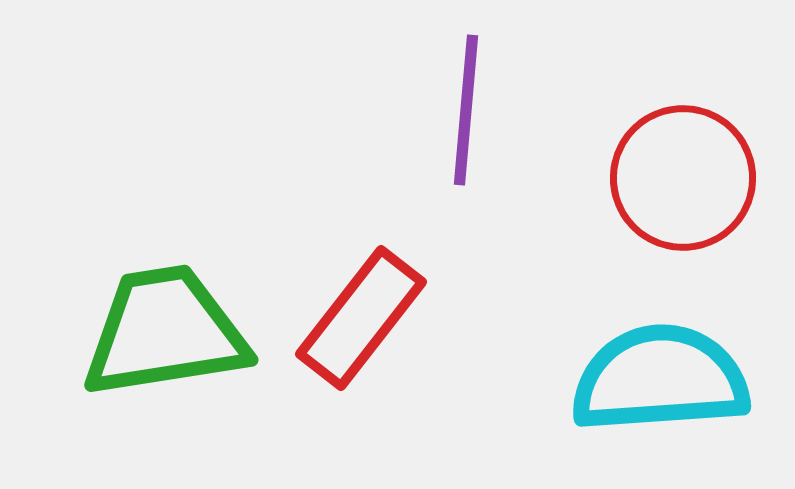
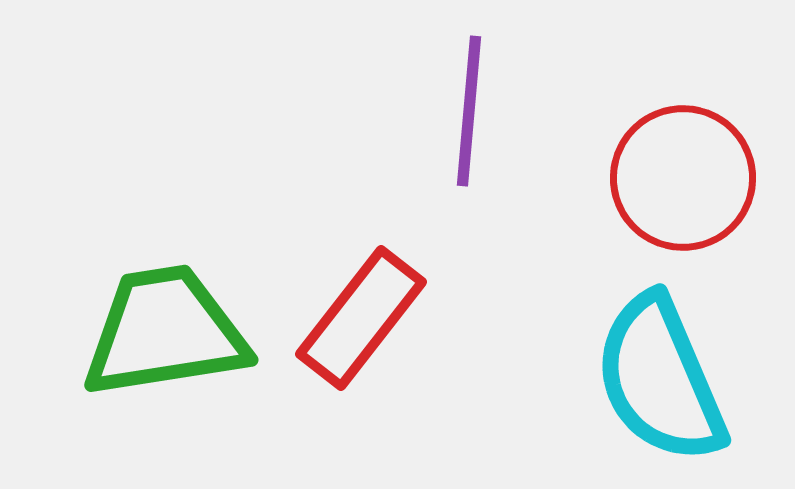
purple line: moved 3 px right, 1 px down
cyan semicircle: rotated 109 degrees counterclockwise
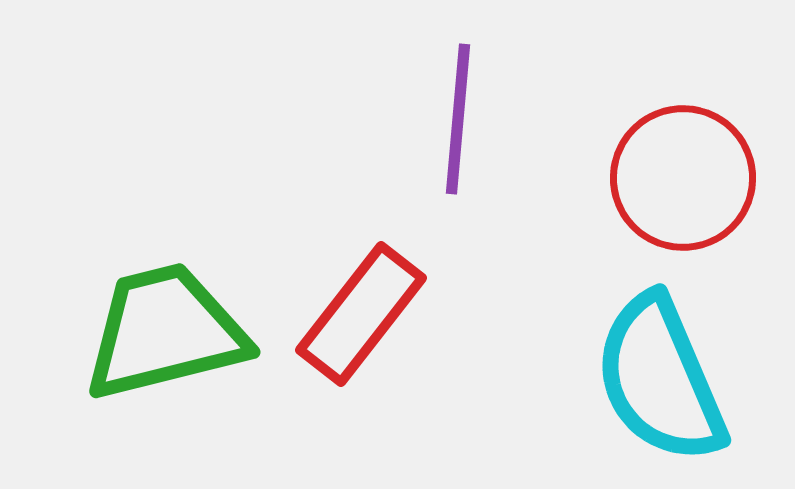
purple line: moved 11 px left, 8 px down
red rectangle: moved 4 px up
green trapezoid: rotated 5 degrees counterclockwise
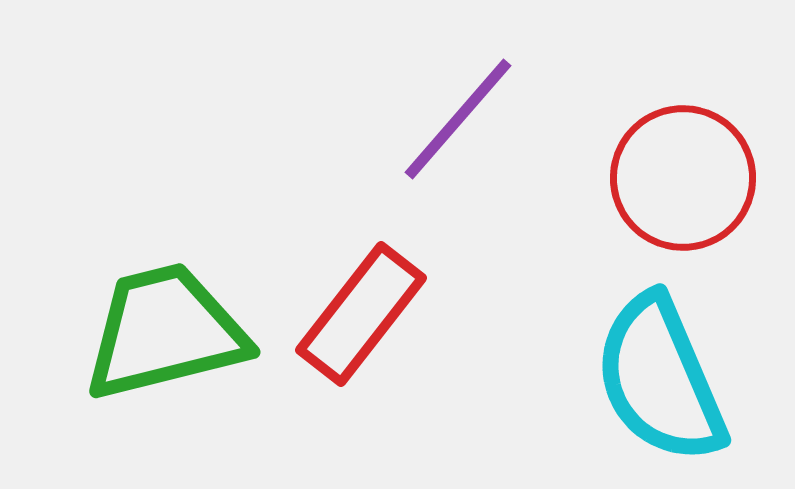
purple line: rotated 36 degrees clockwise
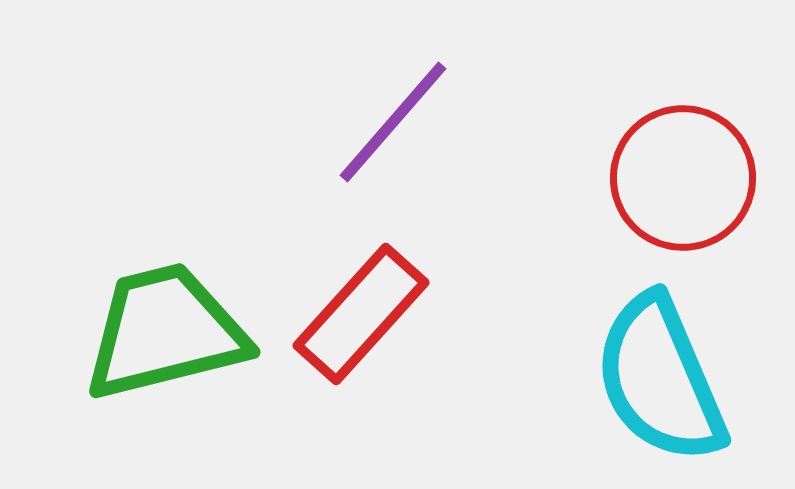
purple line: moved 65 px left, 3 px down
red rectangle: rotated 4 degrees clockwise
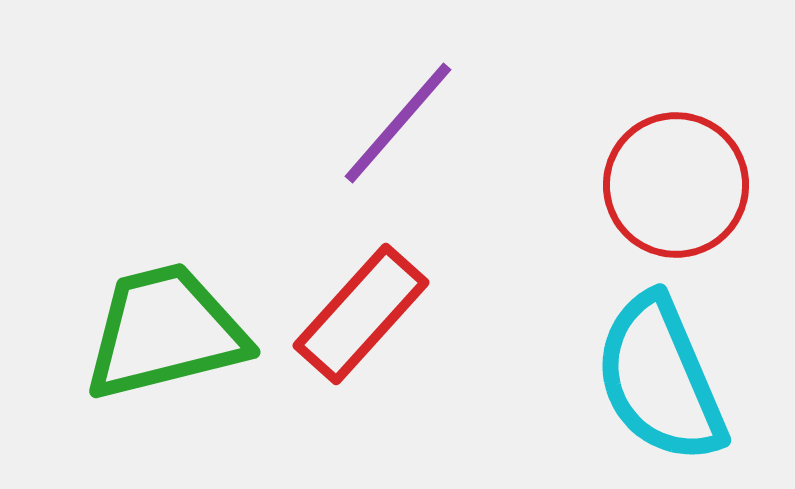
purple line: moved 5 px right, 1 px down
red circle: moved 7 px left, 7 px down
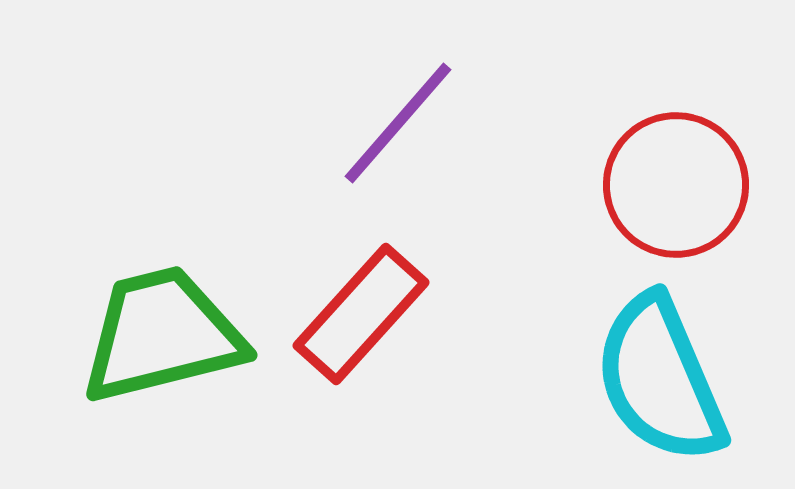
green trapezoid: moved 3 px left, 3 px down
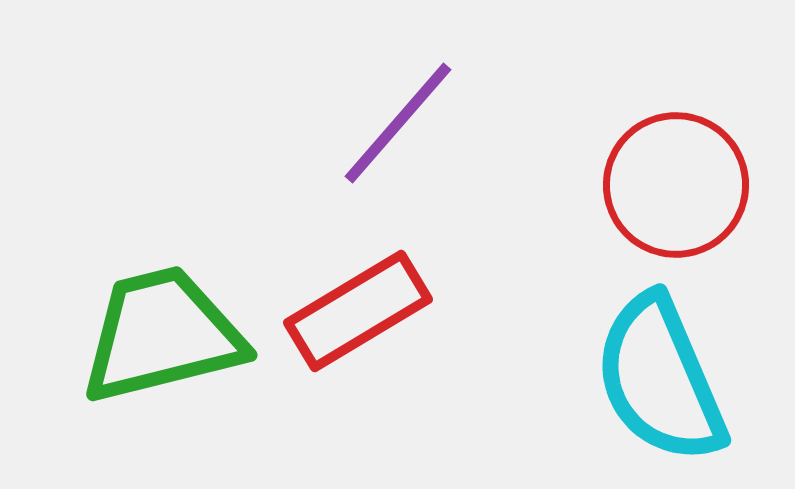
red rectangle: moved 3 px left, 3 px up; rotated 17 degrees clockwise
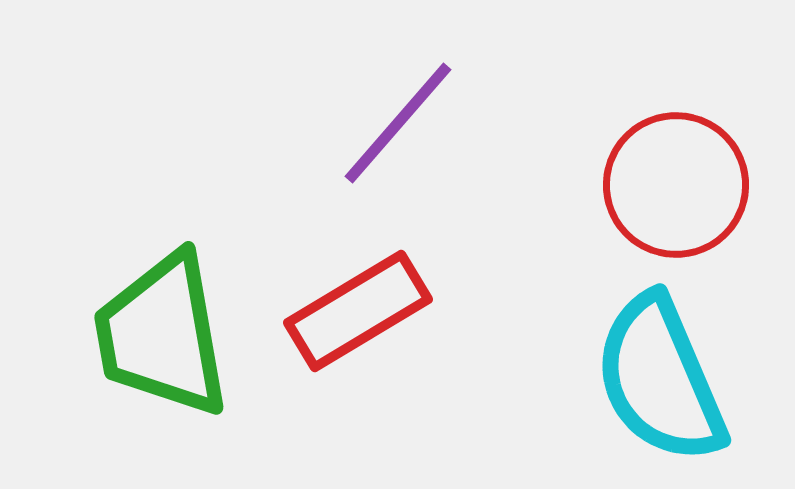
green trapezoid: rotated 86 degrees counterclockwise
